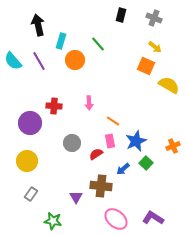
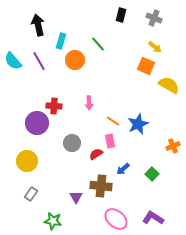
purple circle: moved 7 px right
blue star: moved 2 px right, 17 px up
green square: moved 6 px right, 11 px down
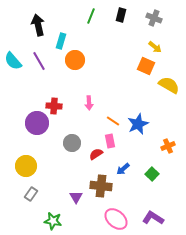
green line: moved 7 px left, 28 px up; rotated 63 degrees clockwise
orange cross: moved 5 px left
yellow circle: moved 1 px left, 5 px down
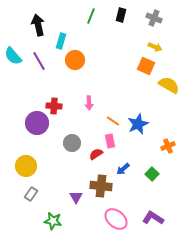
yellow arrow: rotated 16 degrees counterclockwise
cyan semicircle: moved 5 px up
